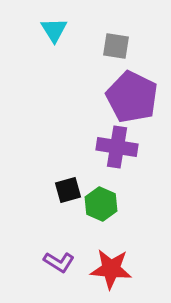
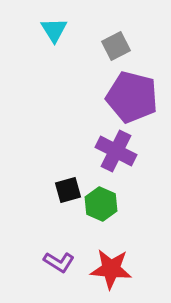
gray square: rotated 36 degrees counterclockwise
purple pentagon: rotated 12 degrees counterclockwise
purple cross: moved 1 px left, 4 px down; rotated 18 degrees clockwise
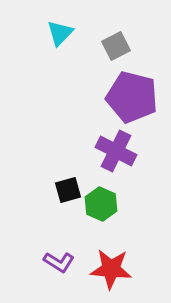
cyan triangle: moved 6 px right, 3 px down; rotated 16 degrees clockwise
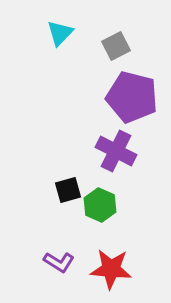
green hexagon: moved 1 px left, 1 px down
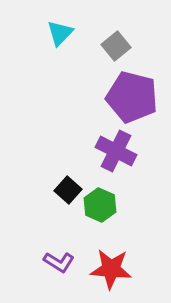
gray square: rotated 12 degrees counterclockwise
black square: rotated 32 degrees counterclockwise
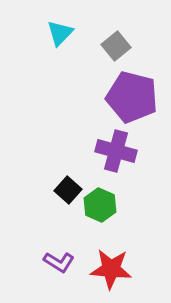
purple cross: rotated 12 degrees counterclockwise
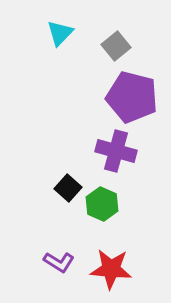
black square: moved 2 px up
green hexagon: moved 2 px right, 1 px up
